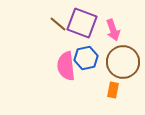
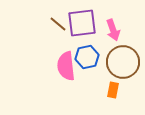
purple square: rotated 28 degrees counterclockwise
blue hexagon: moved 1 px right, 1 px up
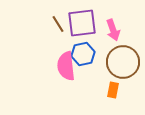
brown line: rotated 18 degrees clockwise
blue hexagon: moved 4 px left, 3 px up
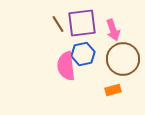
brown circle: moved 3 px up
orange rectangle: rotated 63 degrees clockwise
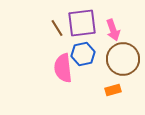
brown line: moved 1 px left, 4 px down
pink semicircle: moved 3 px left, 2 px down
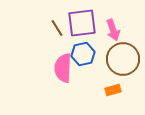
pink semicircle: rotated 8 degrees clockwise
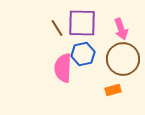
purple square: rotated 8 degrees clockwise
pink arrow: moved 8 px right, 1 px up
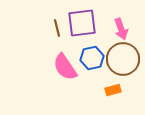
purple square: rotated 8 degrees counterclockwise
brown line: rotated 18 degrees clockwise
blue hexagon: moved 9 px right, 4 px down
pink semicircle: moved 2 px right, 1 px up; rotated 36 degrees counterclockwise
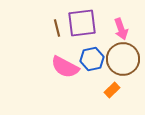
blue hexagon: moved 1 px down
pink semicircle: rotated 28 degrees counterclockwise
orange rectangle: moved 1 px left; rotated 28 degrees counterclockwise
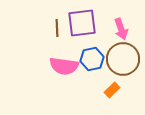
brown line: rotated 12 degrees clockwise
pink semicircle: moved 1 px left, 1 px up; rotated 20 degrees counterclockwise
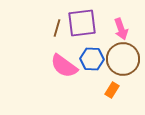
brown line: rotated 18 degrees clockwise
blue hexagon: rotated 15 degrees clockwise
pink semicircle: rotated 28 degrees clockwise
orange rectangle: rotated 14 degrees counterclockwise
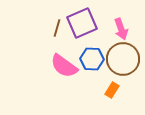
purple square: rotated 16 degrees counterclockwise
